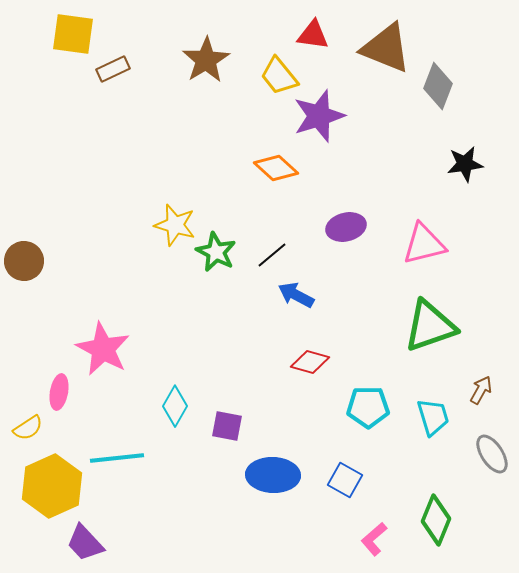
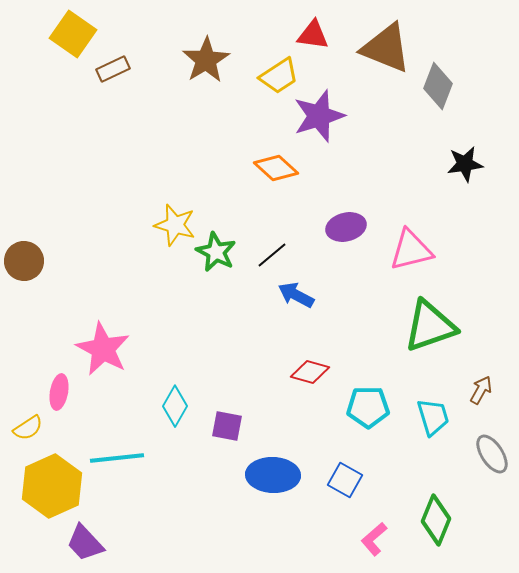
yellow square: rotated 27 degrees clockwise
yellow trapezoid: rotated 84 degrees counterclockwise
pink triangle: moved 13 px left, 6 px down
red diamond: moved 10 px down
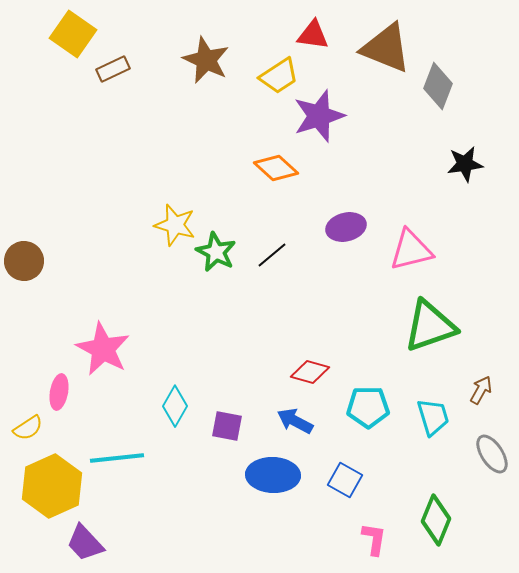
brown star: rotated 15 degrees counterclockwise
blue arrow: moved 1 px left, 126 px down
pink L-shape: rotated 140 degrees clockwise
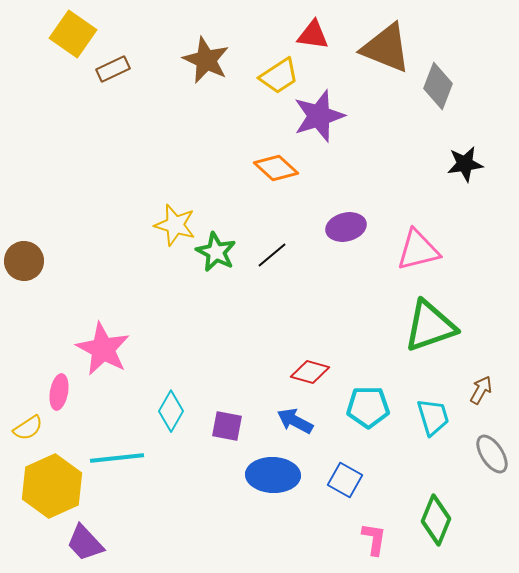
pink triangle: moved 7 px right
cyan diamond: moved 4 px left, 5 px down
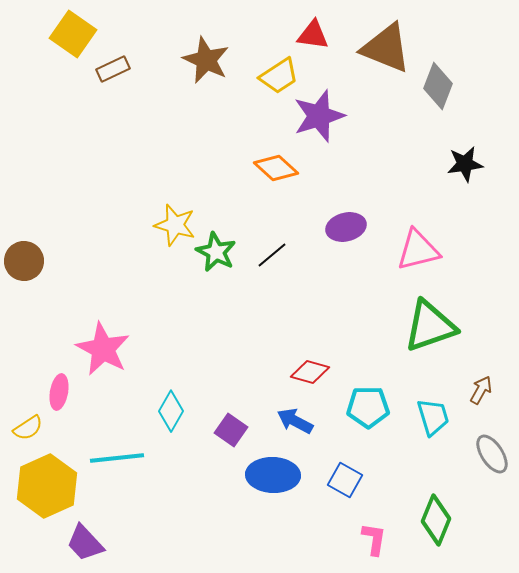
purple square: moved 4 px right, 4 px down; rotated 24 degrees clockwise
yellow hexagon: moved 5 px left
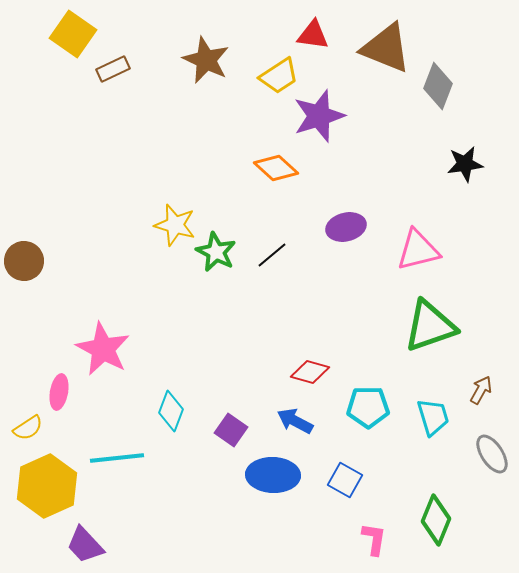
cyan diamond: rotated 9 degrees counterclockwise
purple trapezoid: moved 2 px down
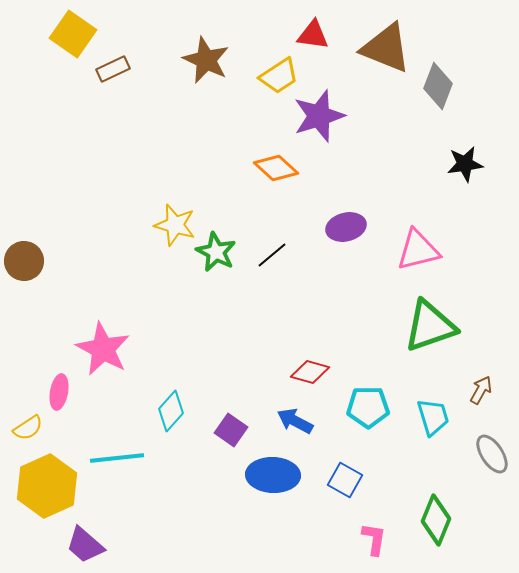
cyan diamond: rotated 21 degrees clockwise
purple trapezoid: rotated 6 degrees counterclockwise
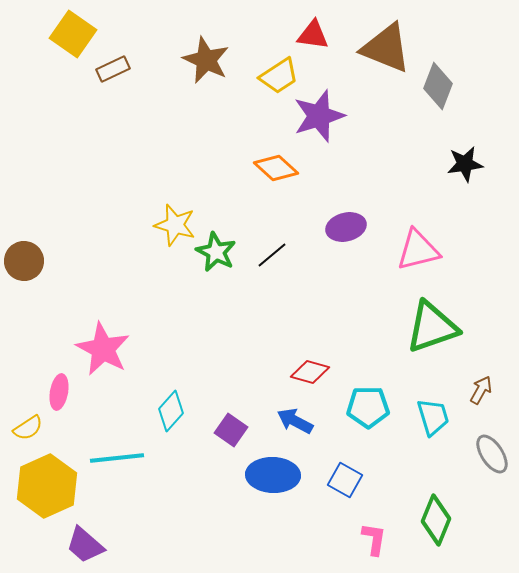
green triangle: moved 2 px right, 1 px down
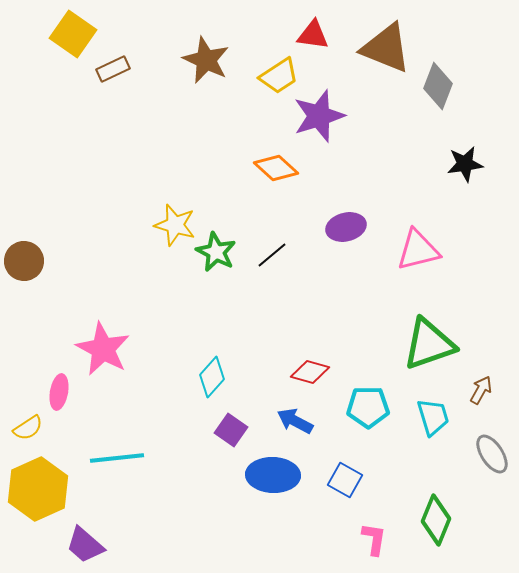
green triangle: moved 3 px left, 17 px down
cyan diamond: moved 41 px right, 34 px up
yellow hexagon: moved 9 px left, 3 px down
